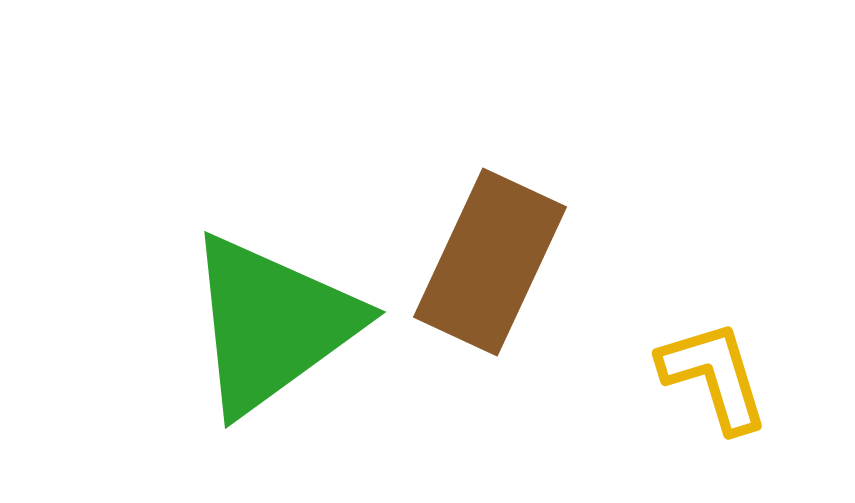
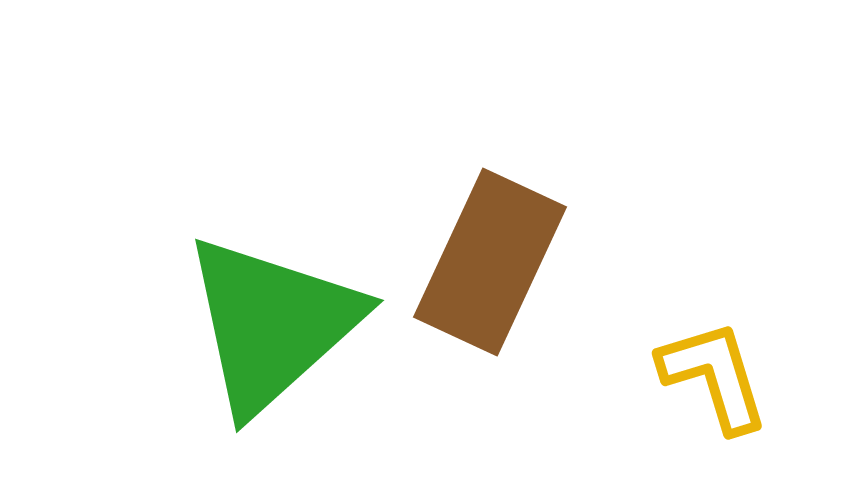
green triangle: rotated 6 degrees counterclockwise
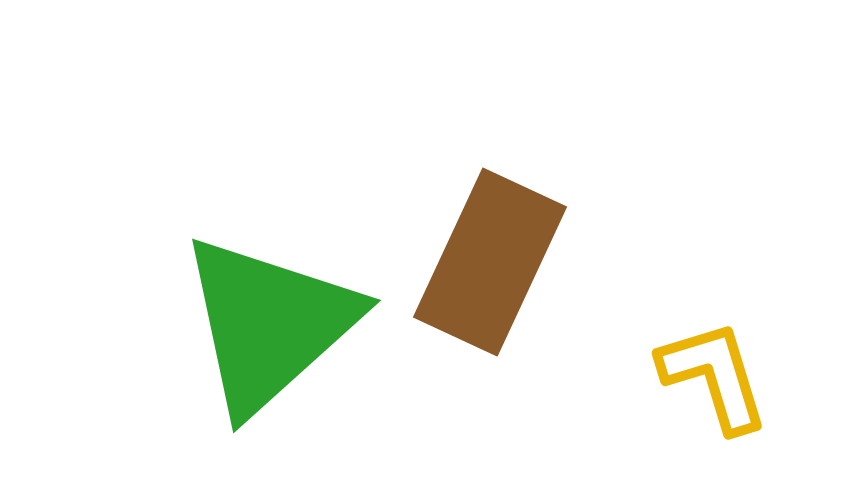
green triangle: moved 3 px left
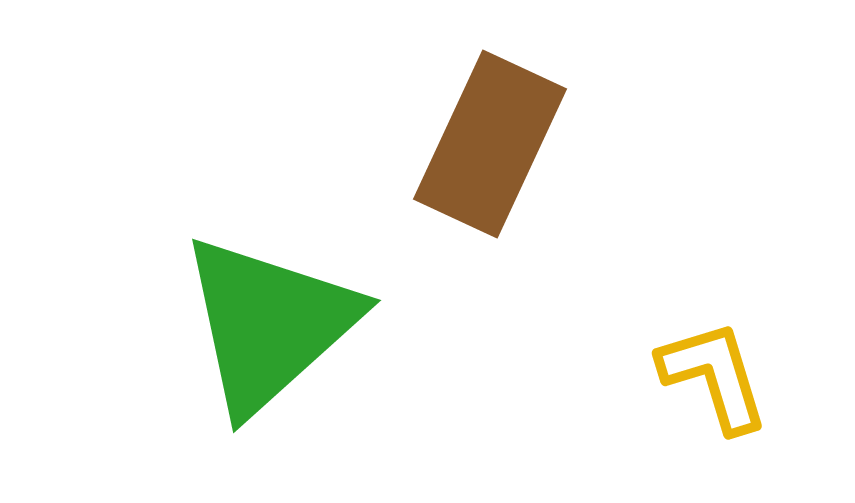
brown rectangle: moved 118 px up
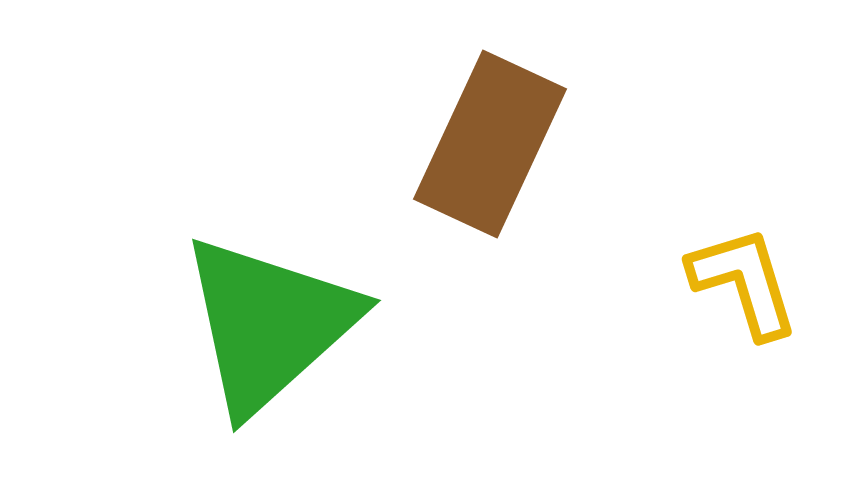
yellow L-shape: moved 30 px right, 94 px up
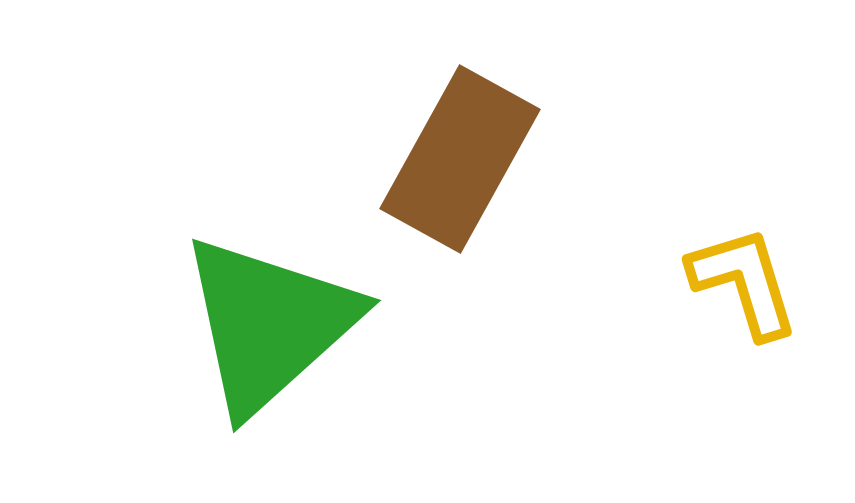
brown rectangle: moved 30 px left, 15 px down; rotated 4 degrees clockwise
